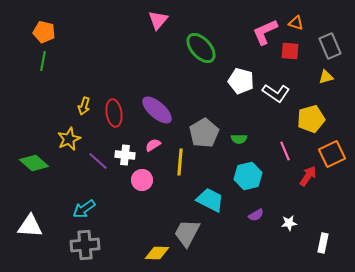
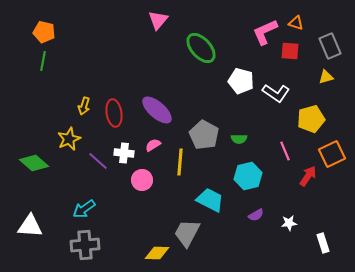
gray pentagon: moved 2 px down; rotated 12 degrees counterclockwise
white cross: moved 1 px left, 2 px up
white rectangle: rotated 30 degrees counterclockwise
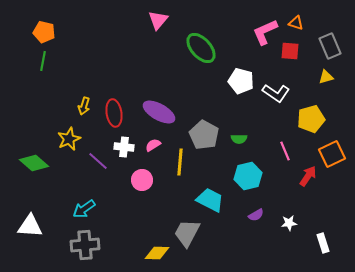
purple ellipse: moved 2 px right, 2 px down; rotated 12 degrees counterclockwise
white cross: moved 6 px up
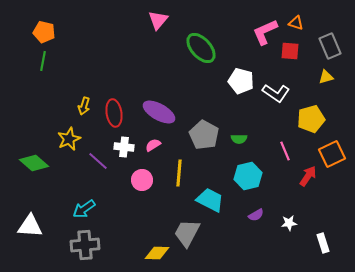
yellow line: moved 1 px left, 11 px down
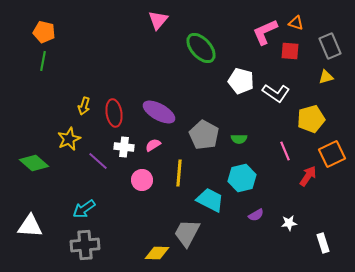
cyan hexagon: moved 6 px left, 2 px down
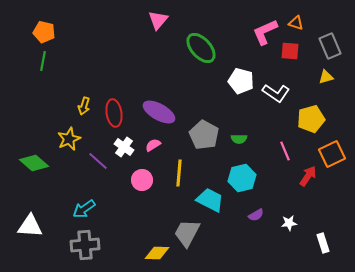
white cross: rotated 30 degrees clockwise
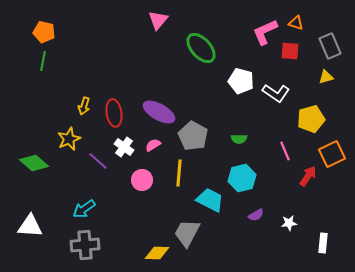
gray pentagon: moved 11 px left, 1 px down
white rectangle: rotated 24 degrees clockwise
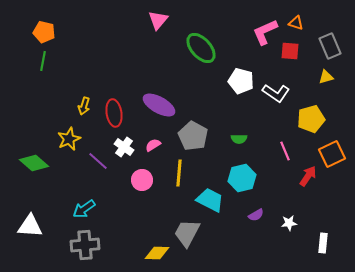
purple ellipse: moved 7 px up
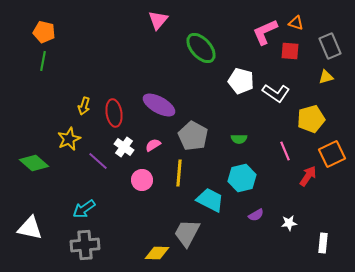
white triangle: moved 2 px down; rotated 8 degrees clockwise
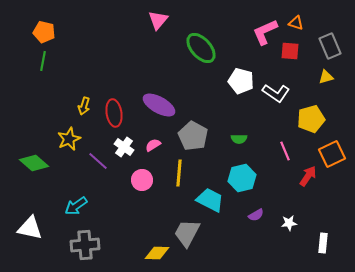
cyan arrow: moved 8 px left, 3 px up
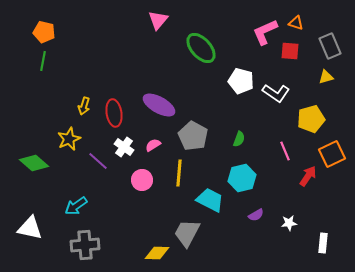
green semicircle: rotated 70 degrees counterclockwise
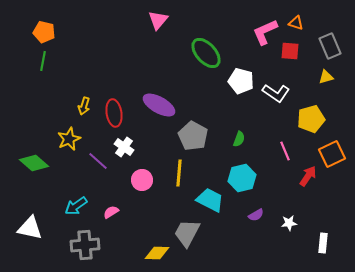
green ellipse: moved 5 px right, 5 px down
pink semicircle: moved 42 px left, 67 px down
